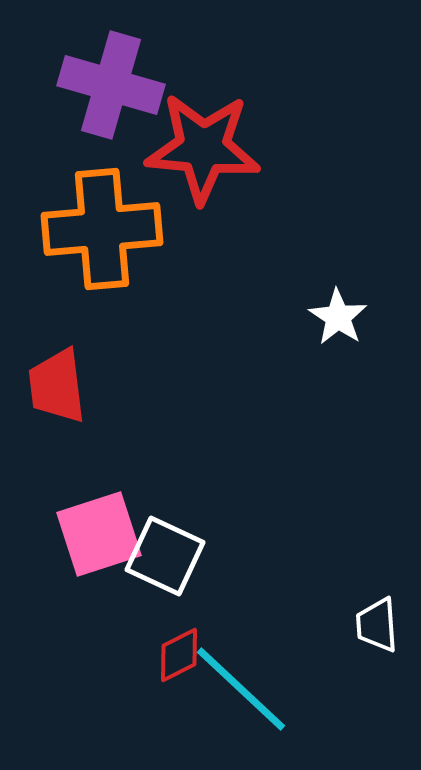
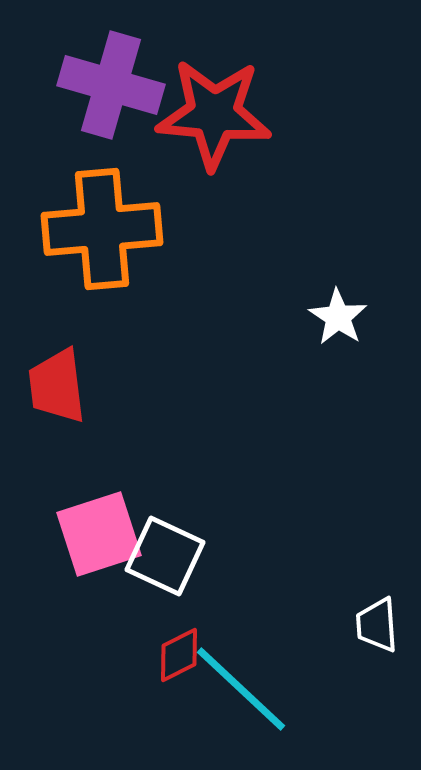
red star: moved 11 px right, 34 px up
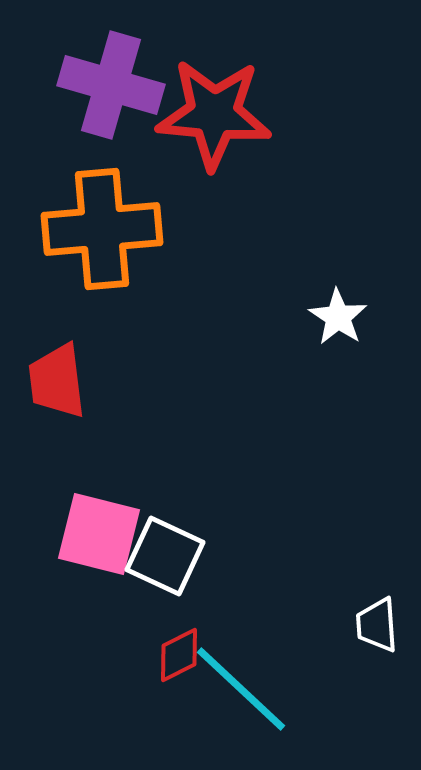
red trapezoid: moved 5 px up
pink square: rotated 32 degrees clockwise
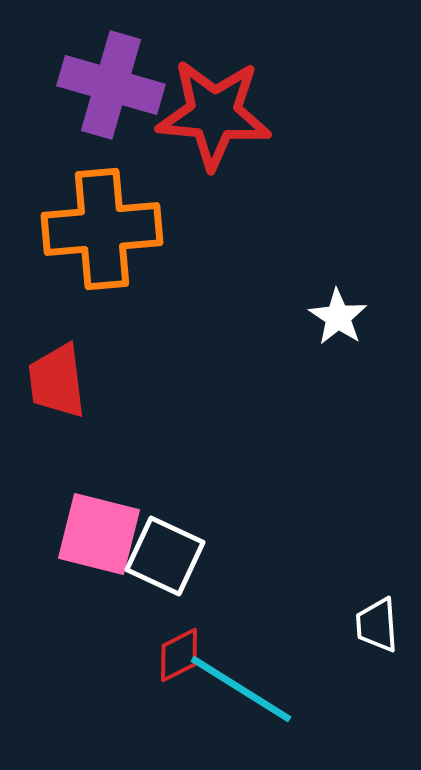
cyan line: rotated 11 degrees counterclockwise
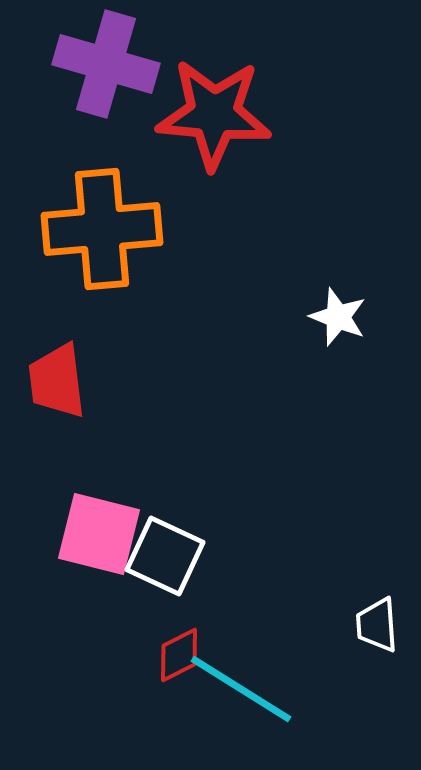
purple cross: moved 5 px left, 21 px up
white star: rotated 12 degrees counterclockwise
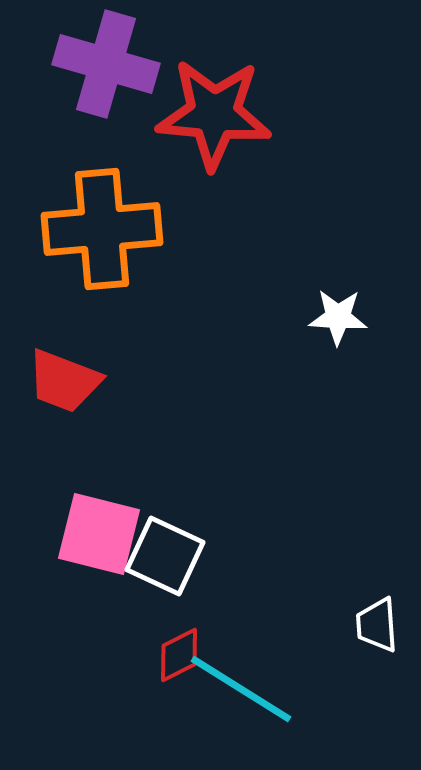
white star: rotated 18 degrees counterclockwise
red trapezoid: moved 7 px right; rotated 62 degrees counterclockwise
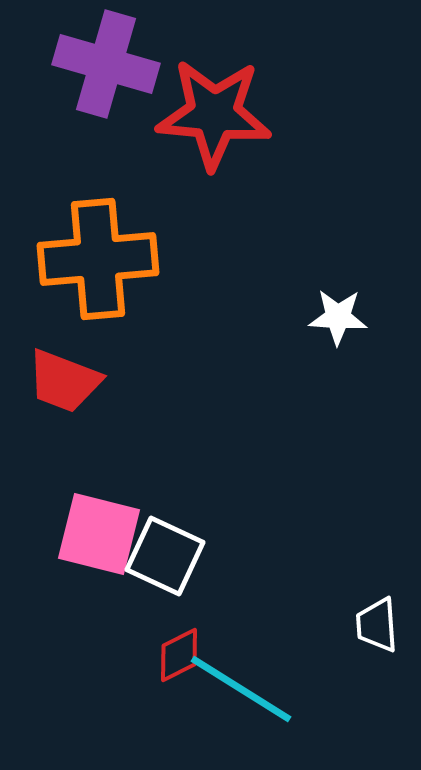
orange cross: moved 4 px left, 30 px down
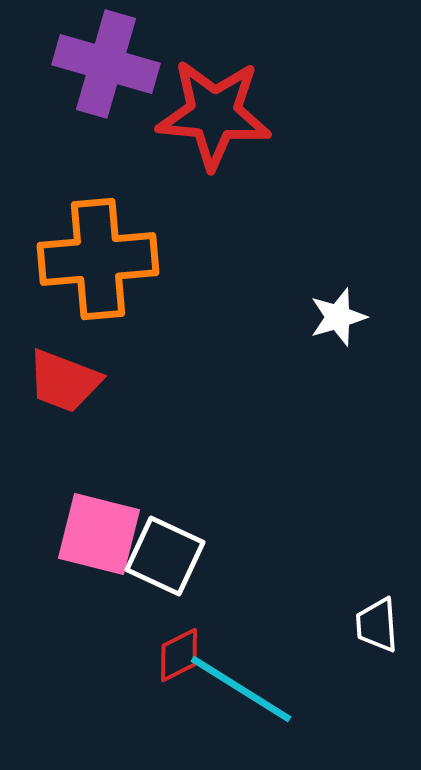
white star: rotated 20 degrees counterclockwise
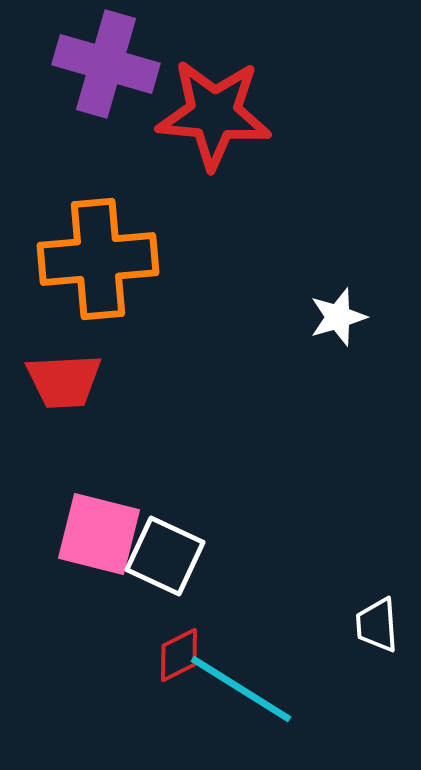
red trapezoid: rotated 24 degrees counterclockwise
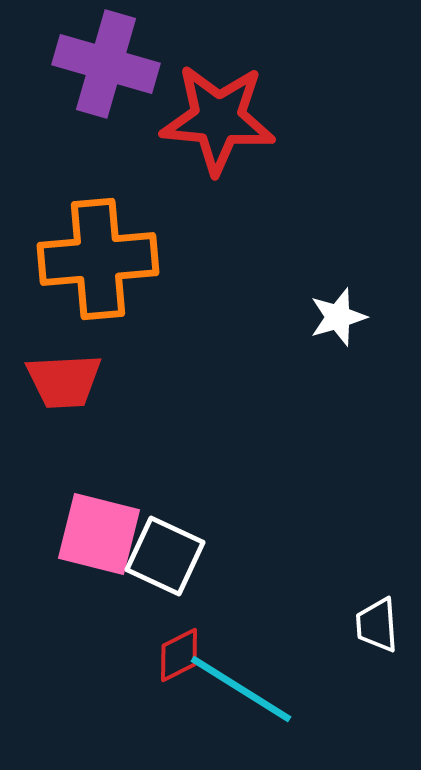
red star: moved 4 px right, 5 px down
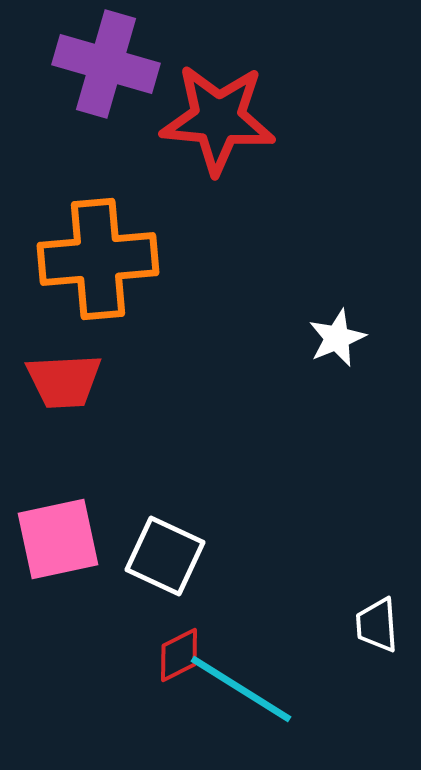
white star: moved 1 px left, 21 px down; rotated 6 degrees counterclockwise
pink square: moved 41 px left, 5 px down; rotated 26 degrees counterclockwise
